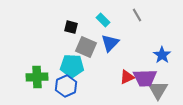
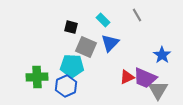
purple trapezoid: rotated 25 degrees clockwise
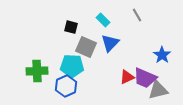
green cross: moved 6 px up
gray triangle: rotated 45 degrees clockwise
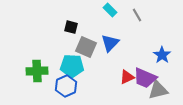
cyan rectangle: moved 7 px right, 10 px up
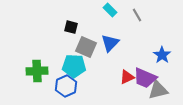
cyan pentagon: moved 2 px right
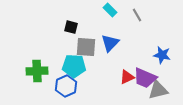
gray square: rotated 20 degrees counterclockwise
blue star: rotated 24 degrees counterclockwise
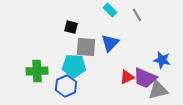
blue star: moved 5 px down
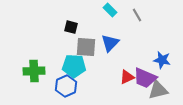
green cross: moved 3 px left
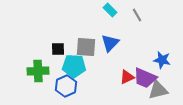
black square: moved 13 px left, 22 px down; rotated 16 degrees counterclockwise
green cross: moved 4 px right
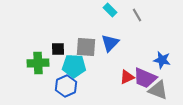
green cross: moved 8 px up
gray triangle: rotated 35 degrees clockwise
